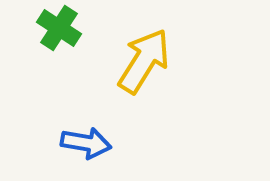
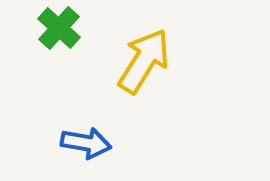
green cross: rotated 9 degrees clockwise
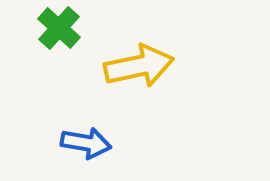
yellow arrow: moved 5 px left, 5 px down; rotated 46 degrees clockwise
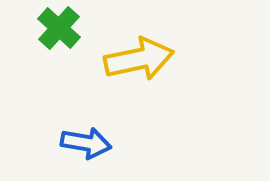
yellow arrow: moved 7 px up
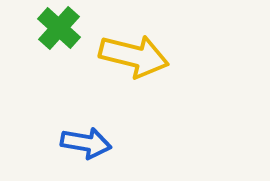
yellow arrow: moved 5 px left, 3 px up; rotated 26 degrees clockwise
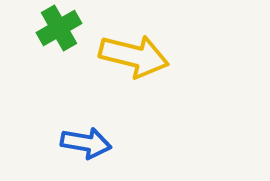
green cross: rotated 18 degrees clockwise
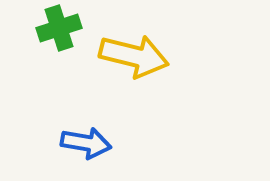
green cross: rotated 12 degrees clockwise
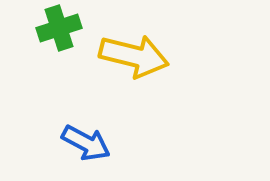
blue arrow: rotated 18 degrees clockwise
